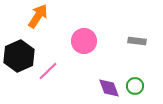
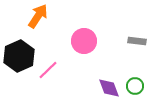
pink line: moved 1 px up
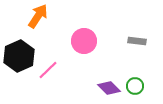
purple diamond: rotated 25 degrees counterclockwise
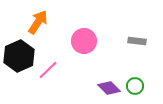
orange arrow: moved 6 px down
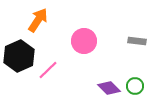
orange arrow: moved 2 px up
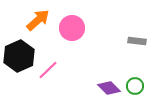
orange arrow: rotated 15 degrees clockwise
pink circle: moved 12 px left, 13 px up
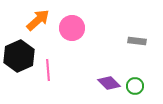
pink line: rotated 50 degrees counterclockwise
purple diamond: moved 5 px up
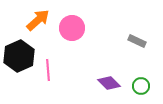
gray rectangle: rotated 18 degrees clockwise
green circle: moved 6 px right
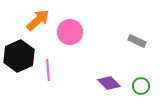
pink circle: moved 2 px left, 4 px down
